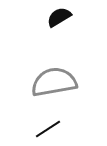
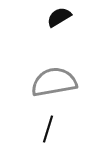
black line: rotated 40 degrees counterclockwise
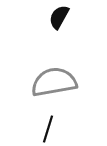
black semicircle: rotated 30 degrees counterclockwise
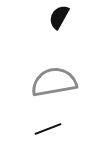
black line: rotated 52 degrees clockwise
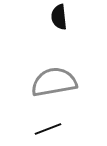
black semicircle: rotated 35 degrees counterclockwise
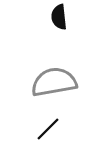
black line: rotated 24 degrees counterclockwise
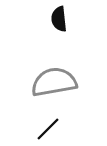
black semicircle: moved 2 px down
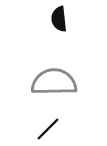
gray semicircle: rotated 9 degrees clockwise
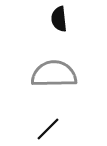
gray semicircle: moved 8 px up
